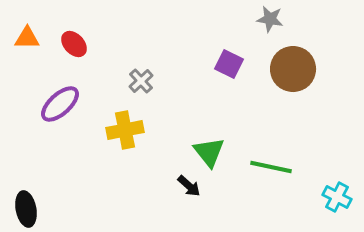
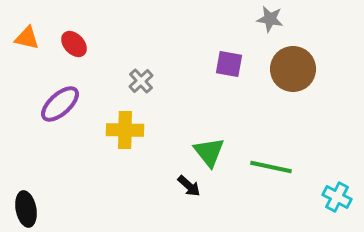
orange triangle: rotated 12 degrees clockwise
purple square: rotated 16 degrees counterclockwise
yellow cross: rotated 12 degrees clockwise
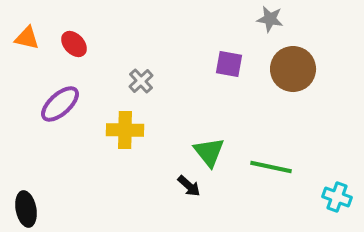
cyan cross: rotated 8 degrees counterclockwise
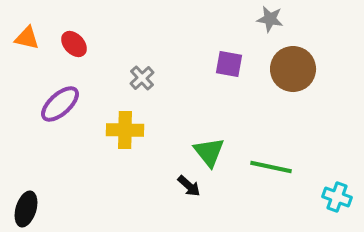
gray cross: moved 1 px right, 3 px up
black ellipse: rotated 28 degrees clockwise
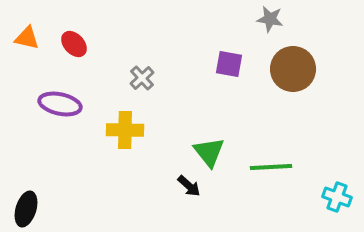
purple ellipse: rotated 54 degrees clockwise
green line: rotated 15 degrees counterclockwise
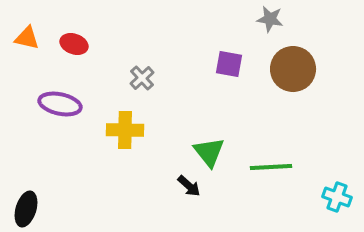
red ellipse: rotated 28 degrees counterclockwise
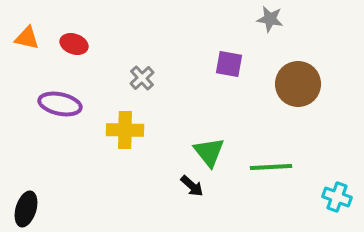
brown circle: moved 5 px right, 15 px down
black arrow: moved 3 px right
